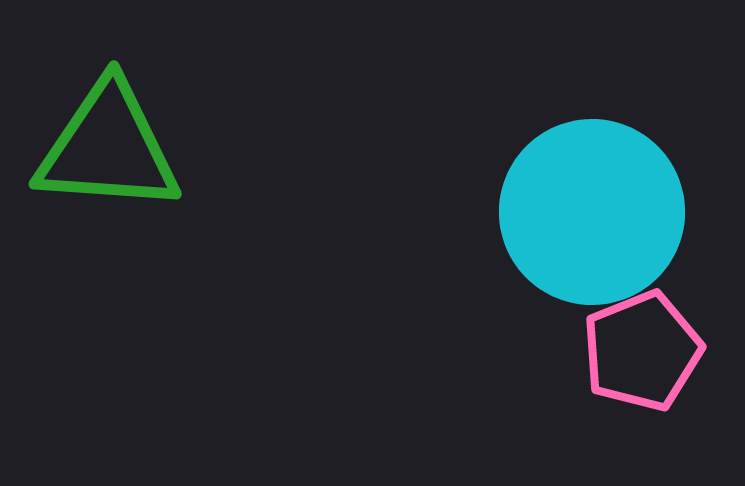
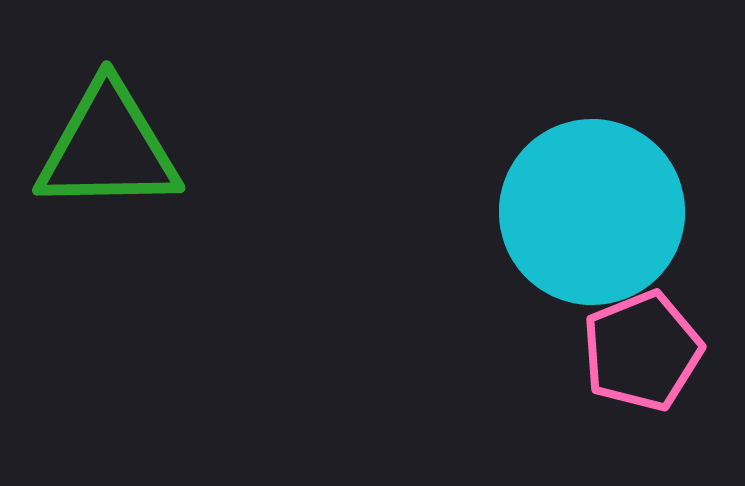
green triangle: rotated 5 degrees counterclockwise
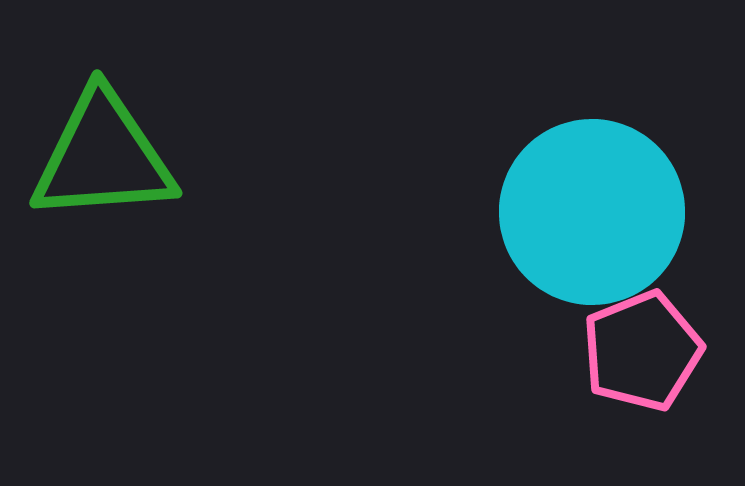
green triangle: moved 5 px left, 9 px down; rotated 3 degrees counterclockwise
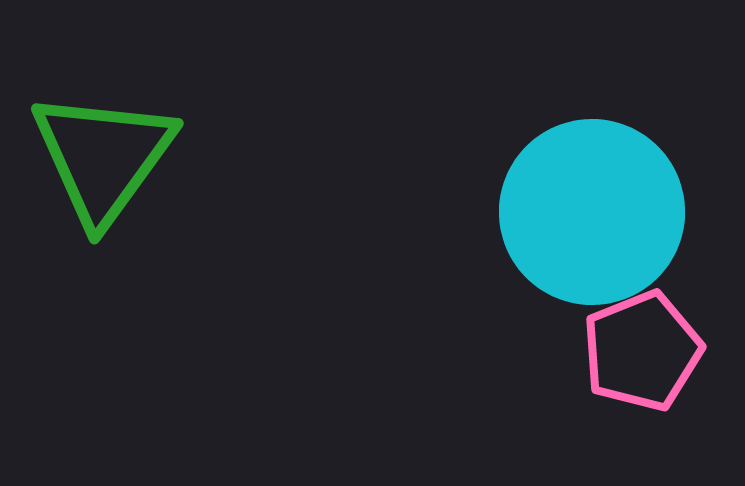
green triangle: rotated 50 degrees counterclockwise
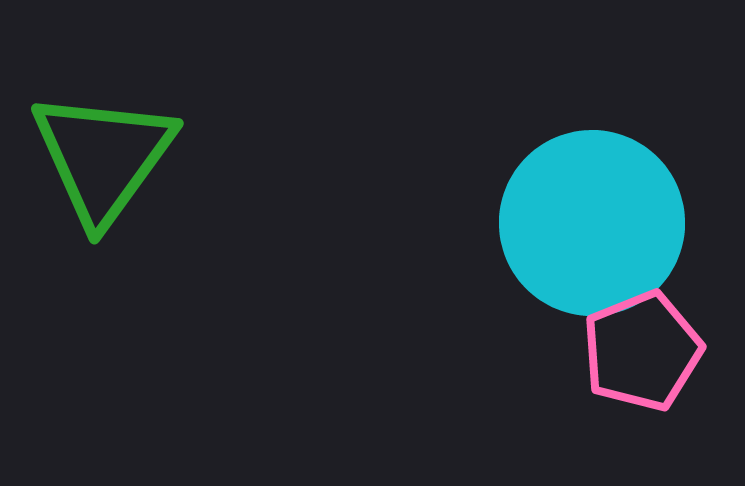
cyan circle: moved 11 px down
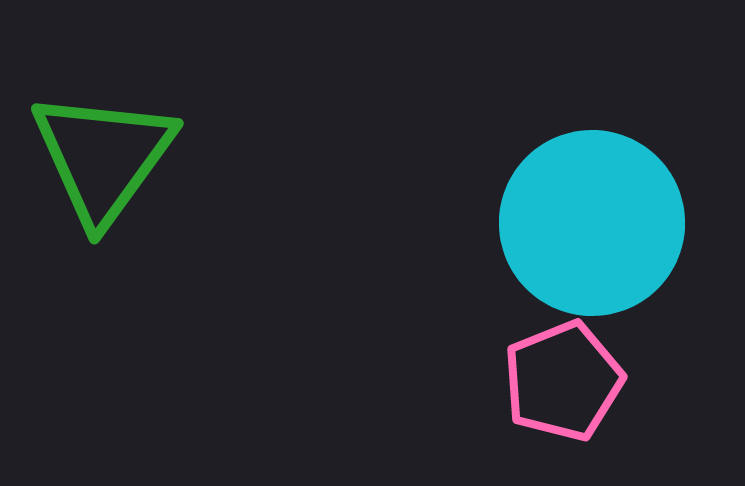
pink pentagon: moved 79 px left, 30 px down
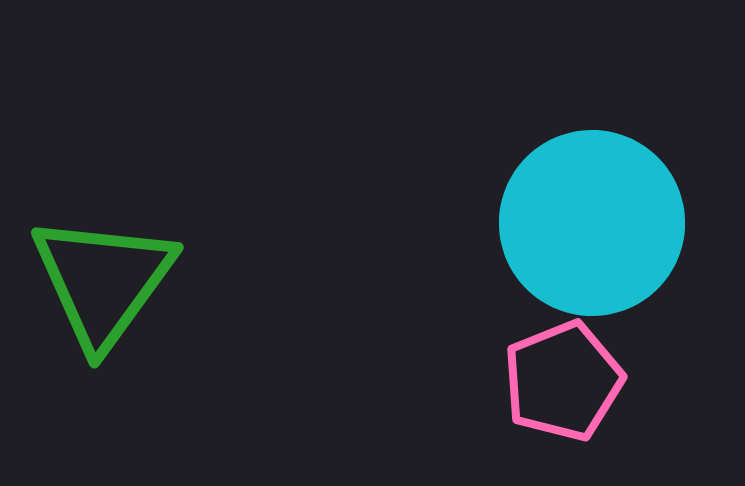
green triangle: moved 124 px down
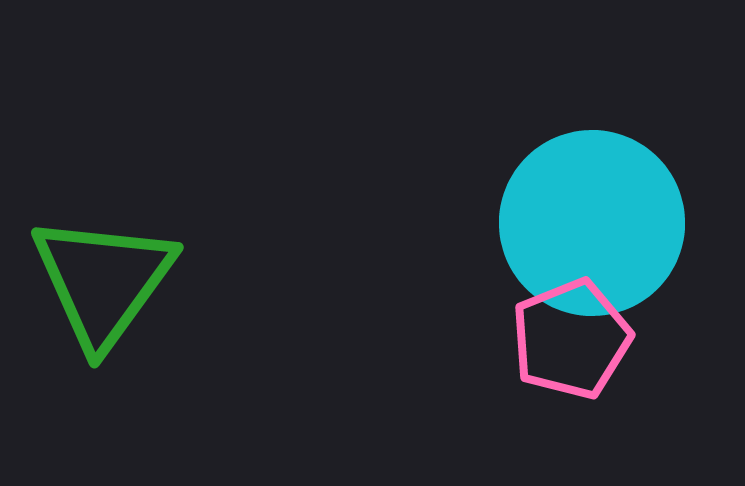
pink pentagon: moved 8 px right, 42 px up
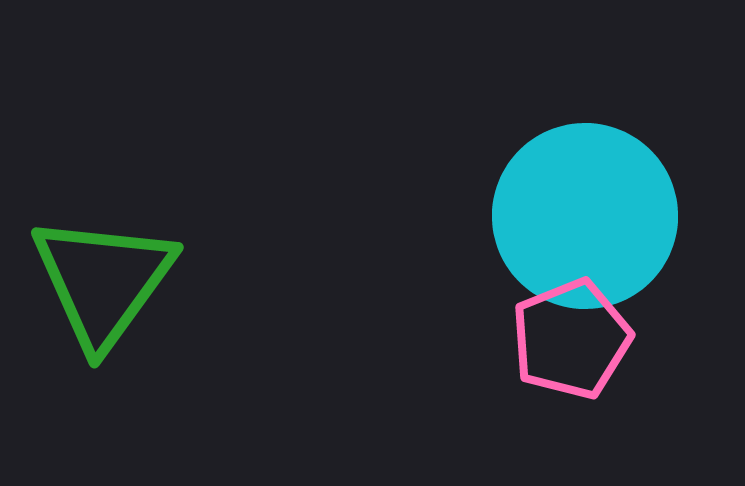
cyan circle: moved 7 px left, 7 px up
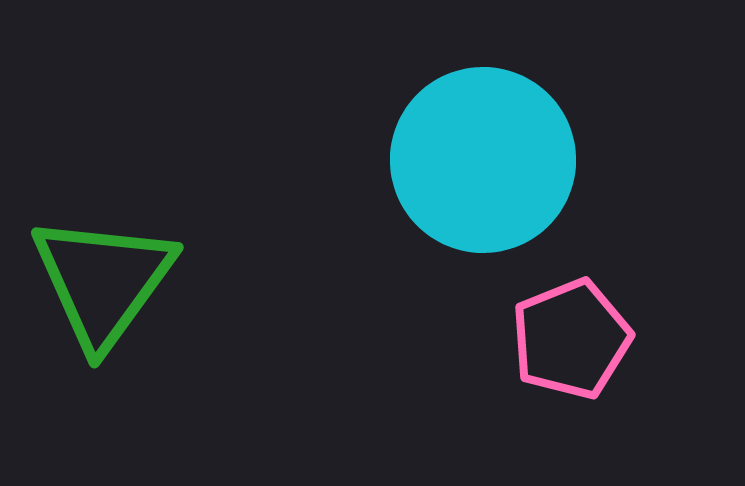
cyan circle: moved 102 px left, 56 px up
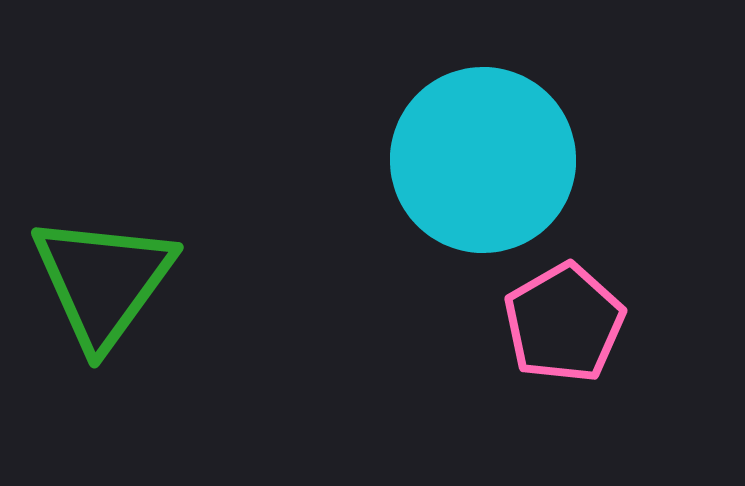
pink pentagon: moved 7 px left, 16 px up; rotated 8 degrees counterclockwise
